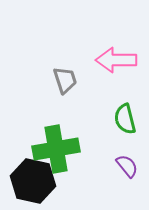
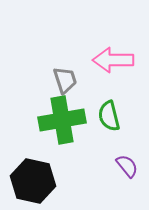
pink arrow: moved 3 px left
green semicircle: moved 16 px left, 3 px up
green cross: moved 6 px right, 29 px up
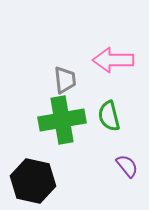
gray trapezoid: rotated 12 degrees clockwise
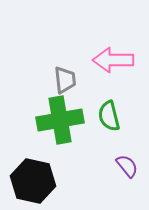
green cross: moved 2 px left
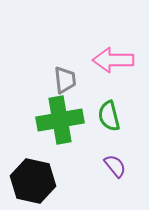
purple semicircle: moved 12 px left
